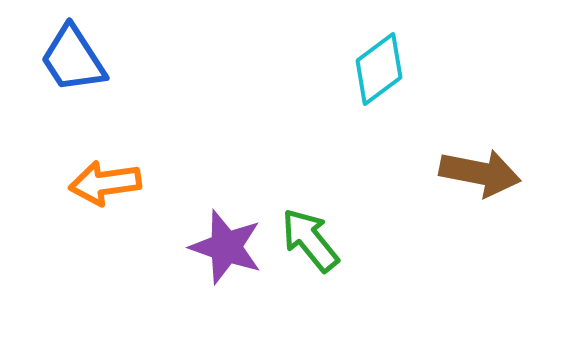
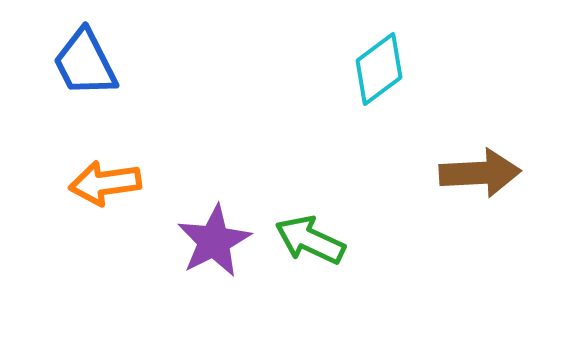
blue trapezoid: moved 12 px right, 4 px down; rotated 6 degrees clockwise
brown arrow: rotated 14 degrees counterclockwise
green arrow: rotated 26 degrees counterclockwise
purple star: moved 12 px left, 6 px up; rotated 26 degrees clockwise
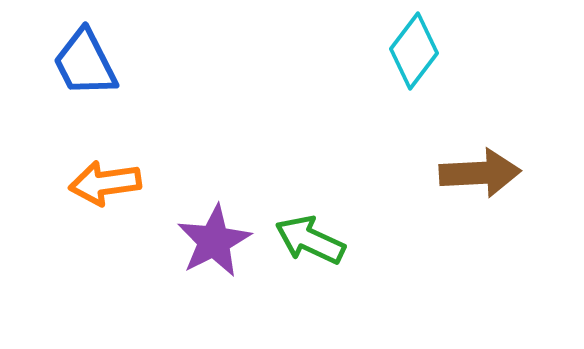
cyan diamond: moved 35 px right, 18 px up; rotated 16 degrees counterclockwise
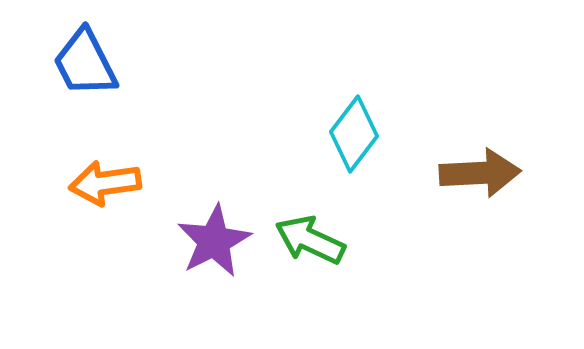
cyan diamond: moved 60 px left, 83 px down
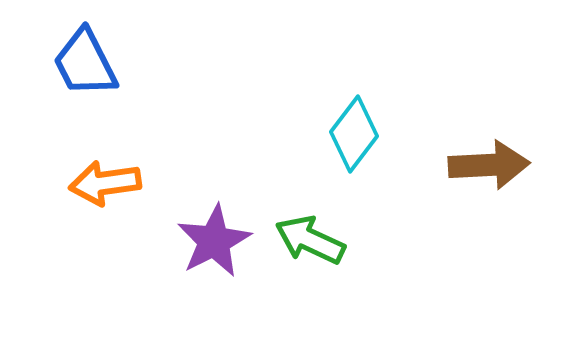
brown arrow: moved 9 px right, 8 px up
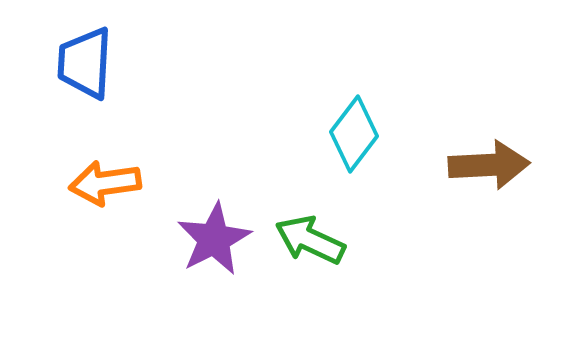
blue trapezoid: rotated 30 degrees clockwise
purple star: moved 2 px up
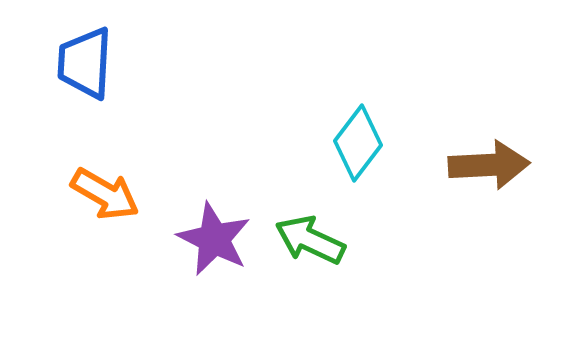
cyan diamond: moved 4 px right, 9 px down
orange arrow: moved 11 px down; rotated 142 degrees counterclockwise
purple star: rotated 18 degrees counterclockwise
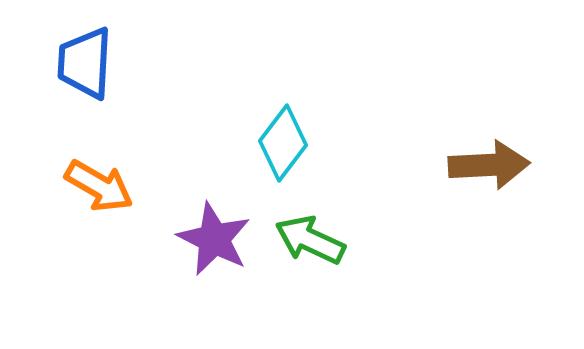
cyan diamond: moved 75 px left
orange arrow: moved 6 px left, 8 px up
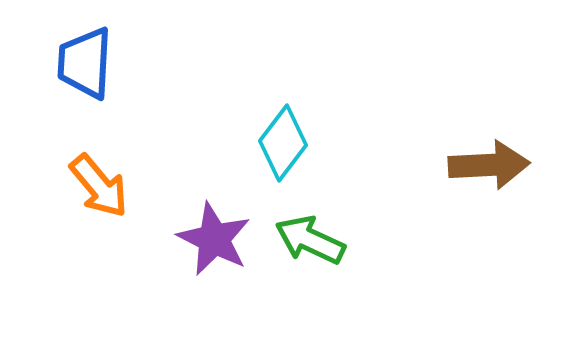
orange arrow: rotated 20 degrees clockwise
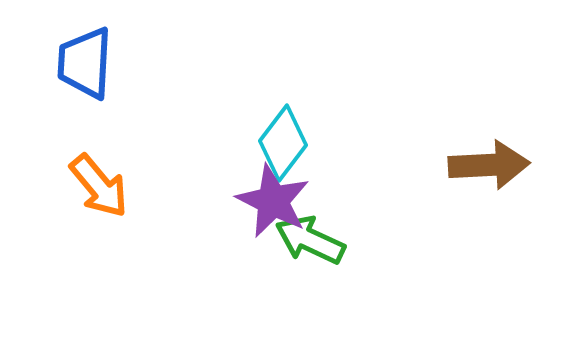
purple star: moved 59 px right, 38 px up
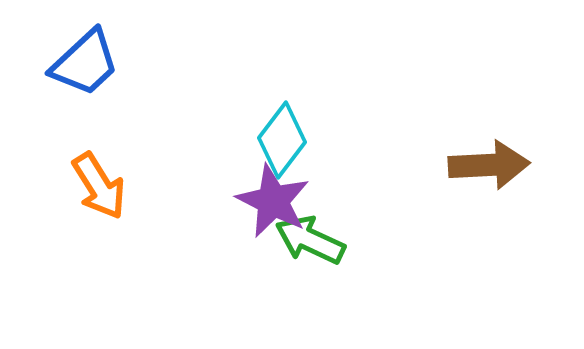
blue trapezoid: rotated 136 degrees counterclockwise
cyan diamond: moved 1 px left, 3 px up
orange arrow: rotated 8 degrees clockwise
